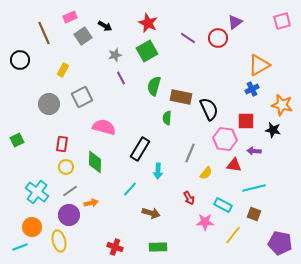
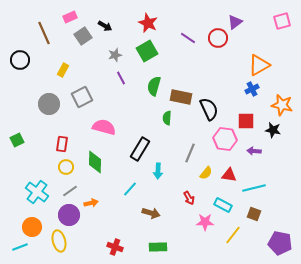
red triangle at (234, 165): moved 5 px left, 10 px down
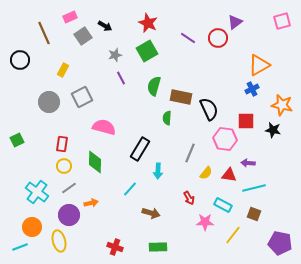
gray circle at (49, 104): moved 2 px up
purple arrow at (254, 151): moved 6 px left, 12 px down
yellow circle at (66, 167): moved 2 px left, 1 px up
gray line at (70, 191): moved 1 px left, 3 px up
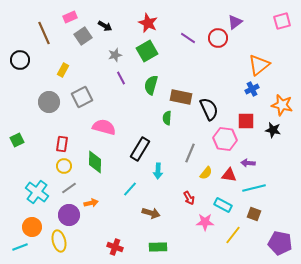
orange triangle at (259, 65): rotated 10 degrees counterclockwise
green semicircle at (154, 86): moved 3 px left, 1 px up
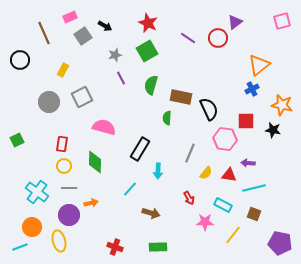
gray line at (69, 188): rotated 35 degrees clockwise
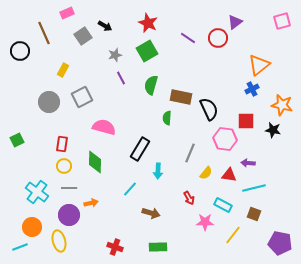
pink rectangle at (70, 17): moved 3 px left, 4 px up
black circle at (20, 60): moved 9 px up
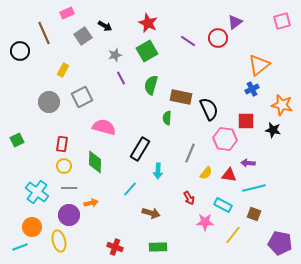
purple line at (188, 38): moved 3 px down
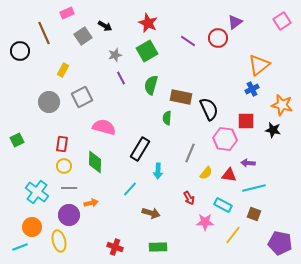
pink square at (282, 21): rotated 18 degrees counterclockwise
